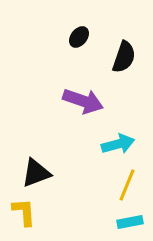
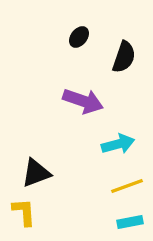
yellow line: moved 1 px down; rotated 48 degrees clockwise
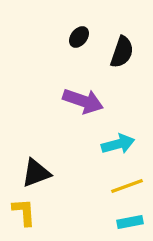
black semicircle: moved 2 px left, 5 px up
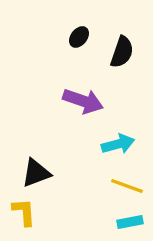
yellow line: rotated 40 degrees clockwise
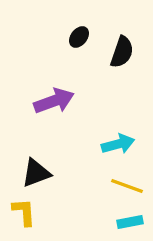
purple arrow: moved 29 px left; rotated 39 degrees counterclockwise
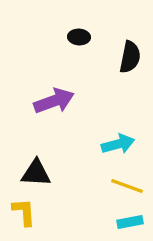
black ellipse: rotated 55 degrees clockwise
black semicircle: moved 8 px right, 5 px down; rotated 8 degrees counterclockwise
black triangle: rotated 24 degrees clockwise
